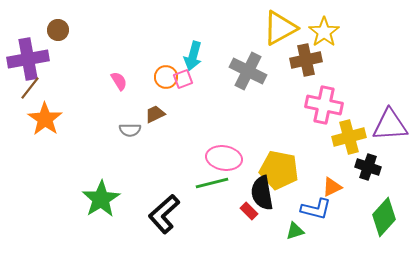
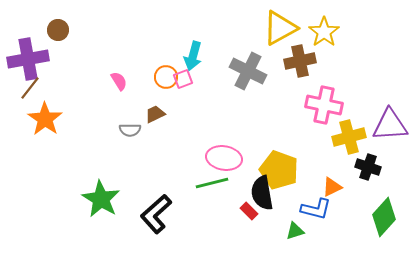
brown cross: moved 6 px left, 1 px down
yellow pentagon: rotated 9 degrees clockwise
green star: rotated 9 degrees counterclockwise
black L-shape: moved 8 px left
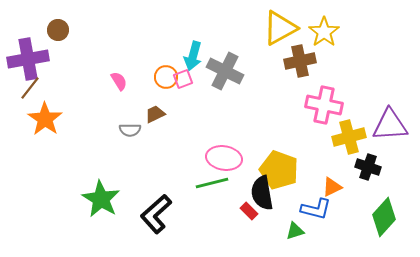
gray cross: moved 23 px left
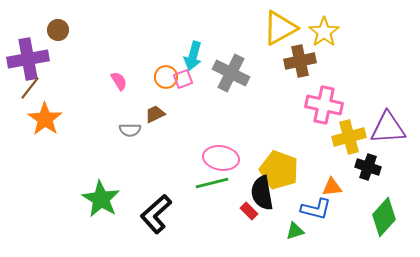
gray cross: moved 6 px right, 2 px down
purple triangle: moved 2 px left, 3 px down
pink ellipse: moved 3 px left
orange triangle: rotated 20 degrees clockwise
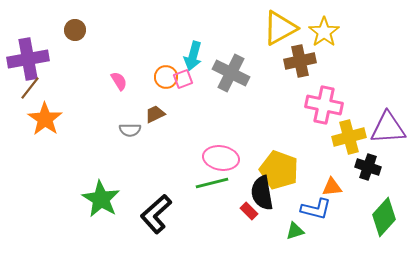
brown circle: moved 17 px right
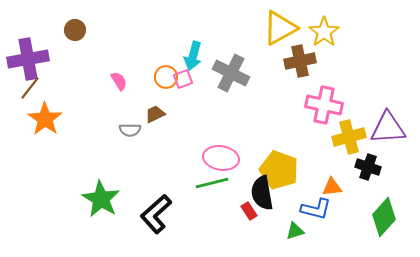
red rectangle: rotated 12 degrees clockwise
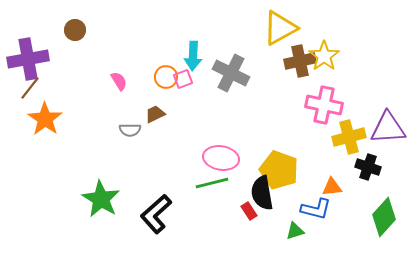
yellow star: moved 24 px down
cyan arrow: rotated 12 degrees counterclockwise
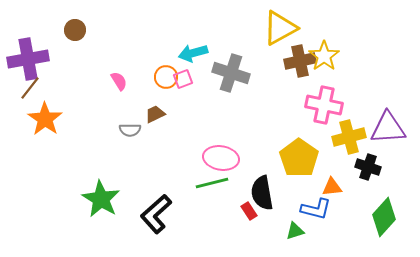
cyan arrow: moved 3 px up; rotated 72 degrees clockwise
gray cross: rotated 9 degrees counterclockwise
yellow pentagon: moved 20 px right, 12 px up; rotated 15 degrees clockwise
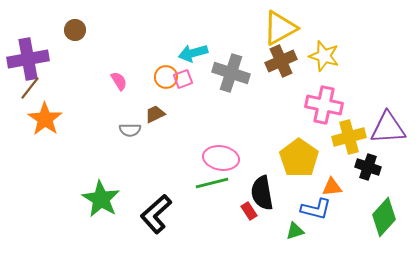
yellow star: rotated 20 degrees counterclockwise
brown cross: moved 19 px left; rotated 12 degrees counterclockwise
